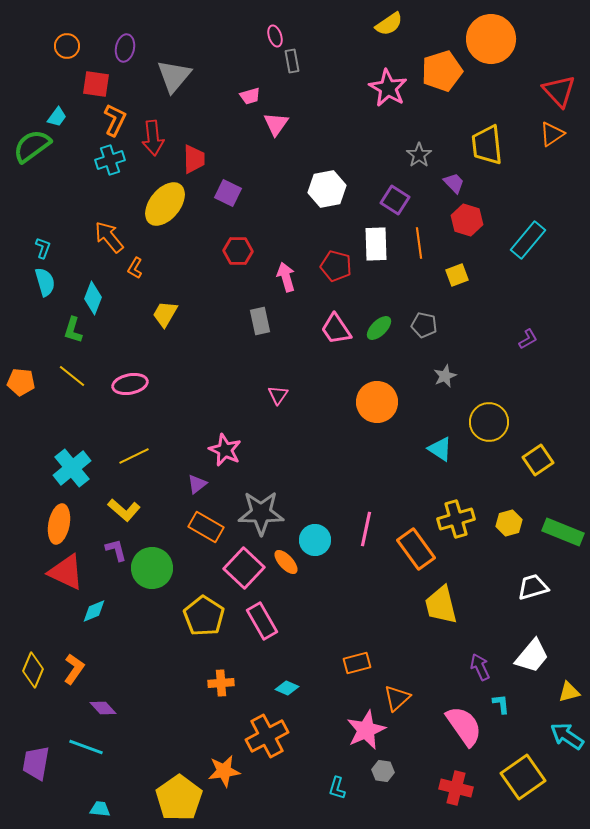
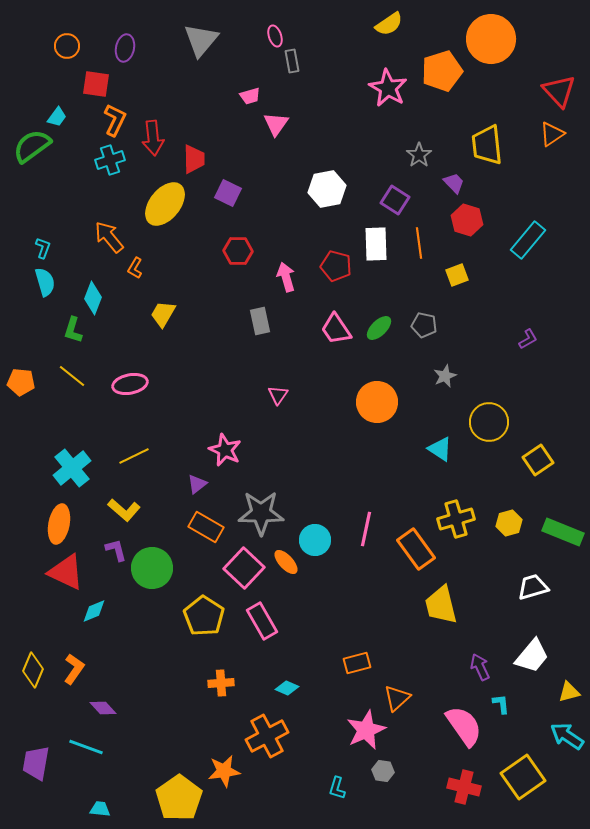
gray triangle at (174, 76): moved 27 px right, 36 px up
yellow trapezoid at (165, 314): moved 2 px left
red cross at (456, 788): moved 8 px right, 1 px up
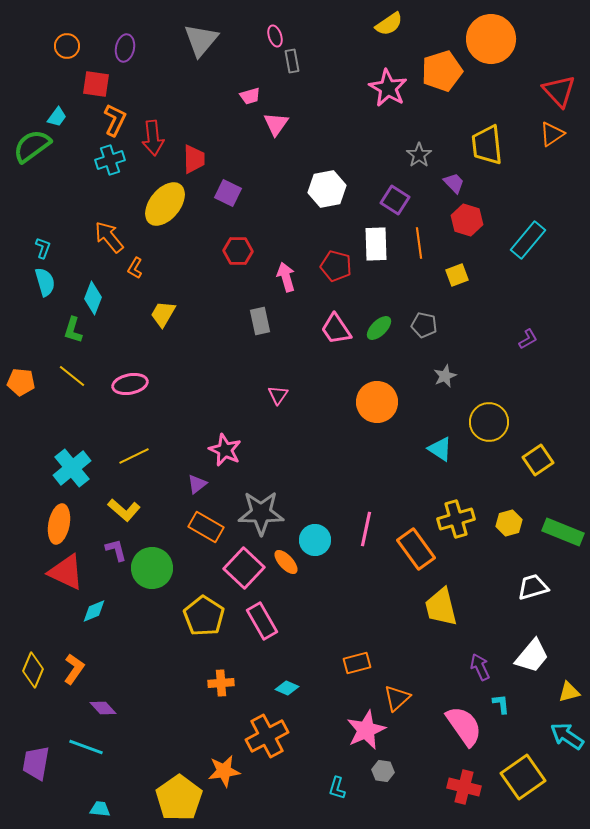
yellow trapezoid at (441, 605): moved 2 px down
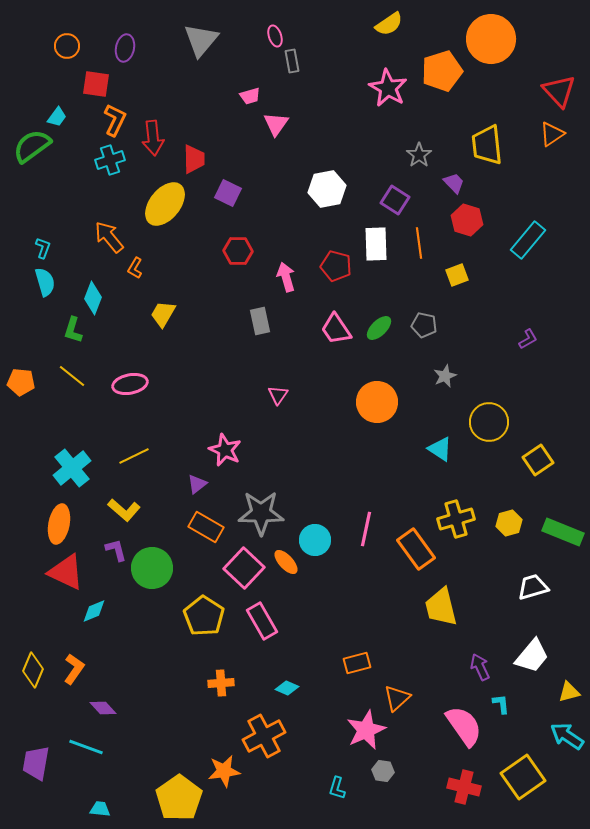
orange cross at (267, 736): moved 3 px left
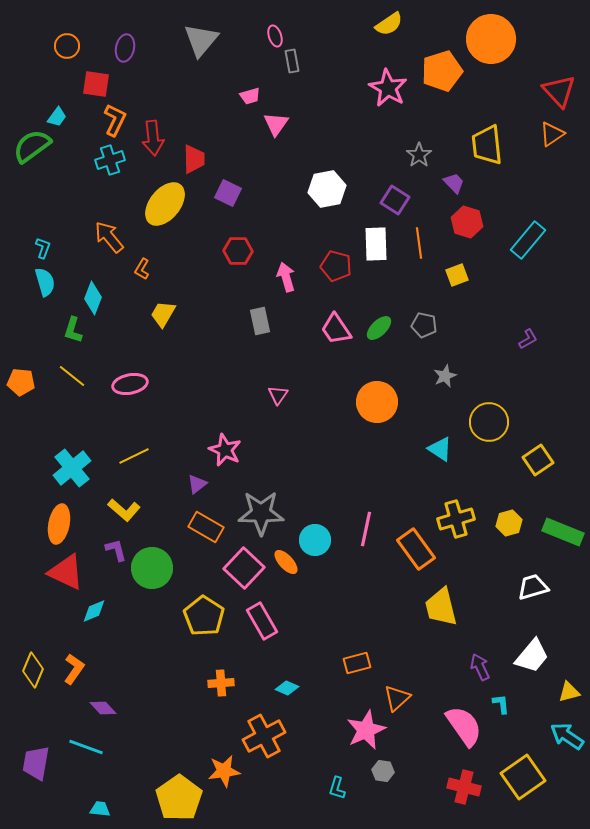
red hexagon at (467, 220): moved 2 px down
orange L-shape at (135, 268): moved 7 px right, 1 px down
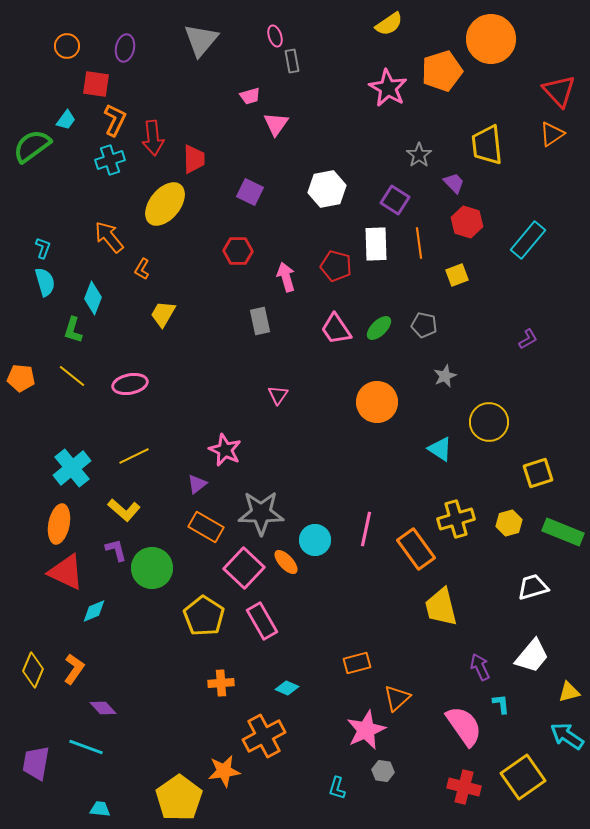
cyan trapezoid at (57, 117): moved 9 px right, 3 px down
purple square at (228, 193): moved 22 px right, 1 px up
orange pentagon at (21, 382): moved 4 px up
yellow square at (538, 460): moved 13 px down; rotated 16 degrees clockwise
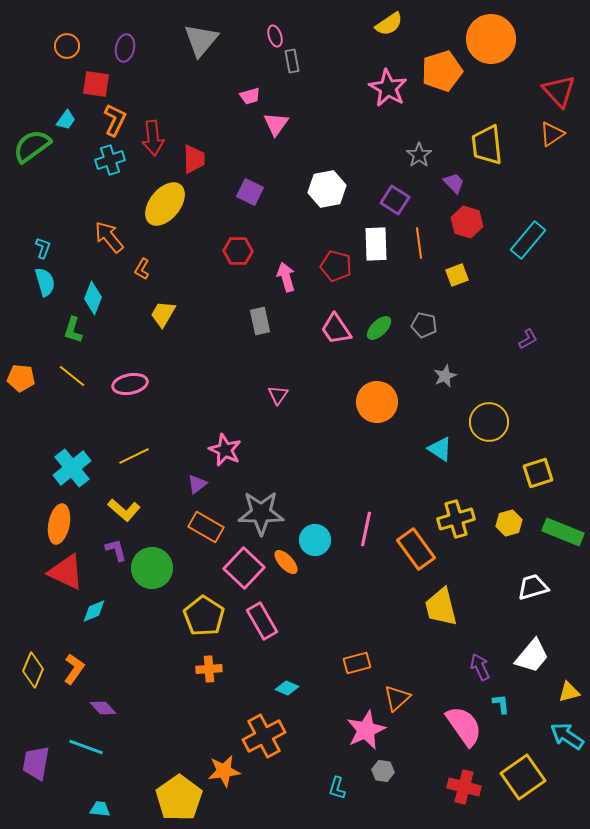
orange cross at (221, 683): moved 12 px left, 14 px up
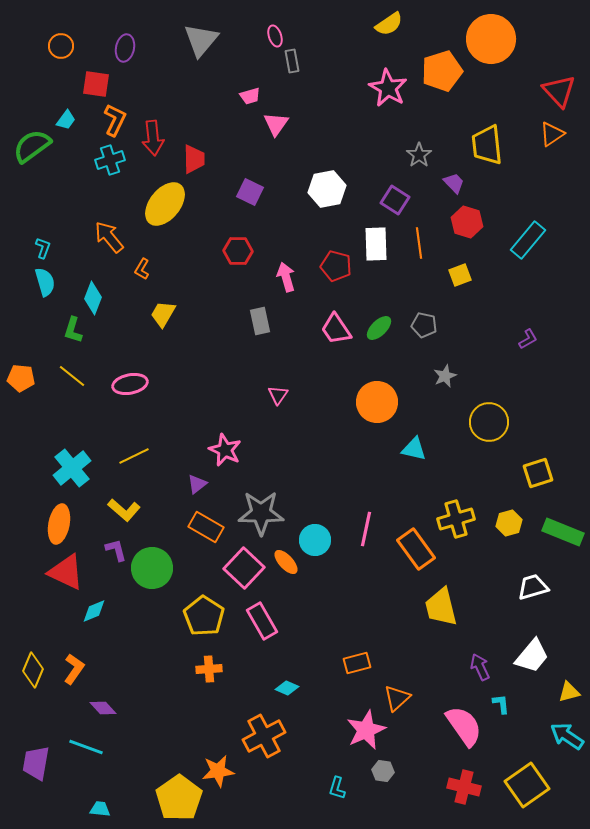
orange circle at (67, 46): moved 6 px left
yellow square at (457, 275): moved 3 px right
cyan triangle at (440, 449): moved 26 px left; rotated 20 degrees counterclockwise
orange star at (224, 771): moved 6 px left
yellow square at (523, 777): moved 4 px right, 8 px down
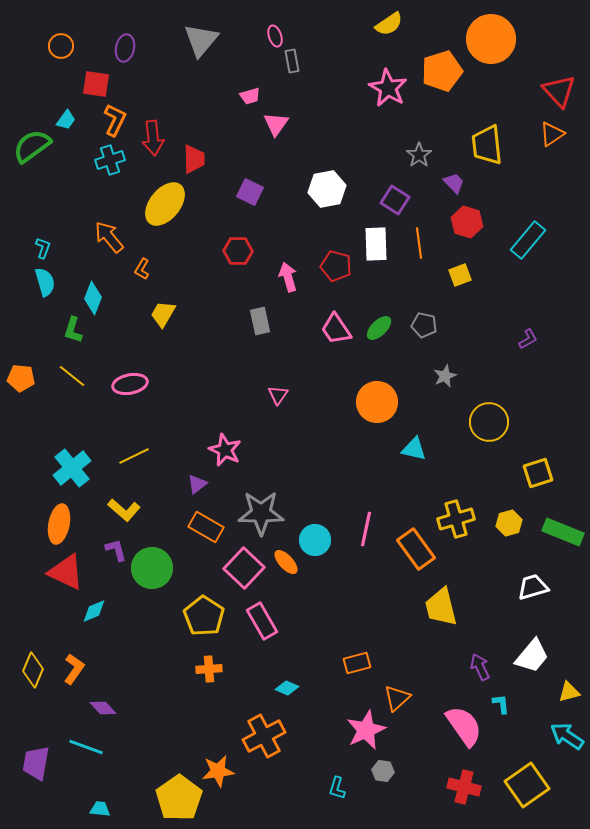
pink arrow at (286, 277): moved 2 px right
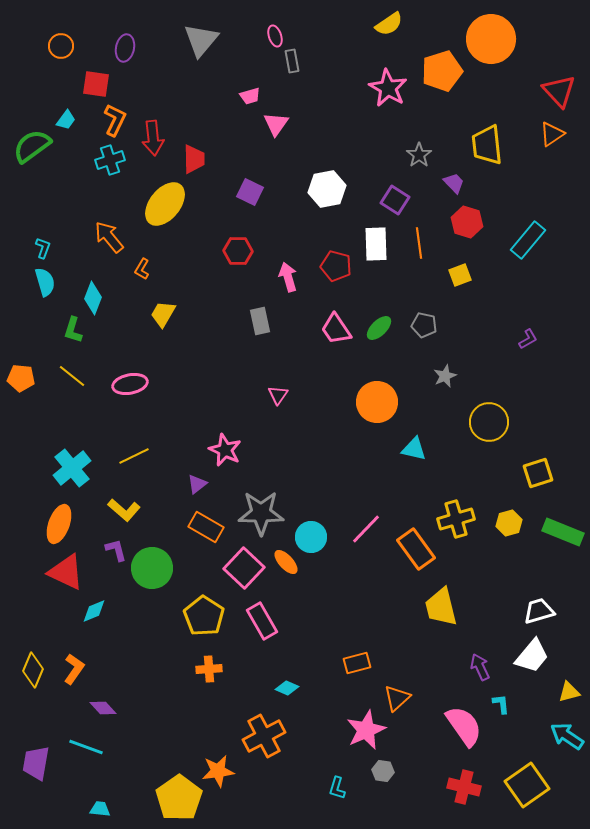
orange ellipse at (59, 524): rotated 9 degrees clockwise
pink line at (366, 529): rotated 32 degrees clockwise
cyan circle at (315, 540): moved 4 px left, 3 px up
white trapezoid at (533, 587): moved 6 px right, 24 px down
